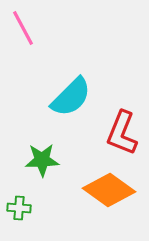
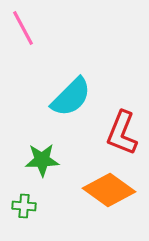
green cross: moved 5 px right, 2 px up
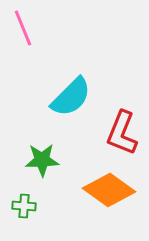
pink line: rotated 6 degrees clockwise
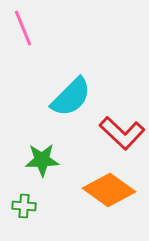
red L-shape: rotated 69 degrees counterclockwise
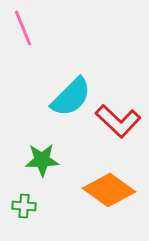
red L-shape: moved 4 px left, 12 px up
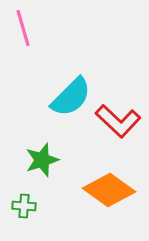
pink line: rotated 6 degrees clockwise
green star: rotated 16 degrees counterclockwise
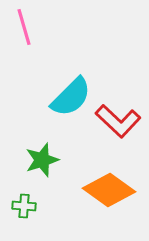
pink line: moved 1 px right, 1 px up
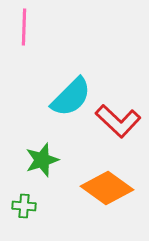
pink line: rotated 18 degrees clockwise
orange diamond: moved 2 px left, 2 px up
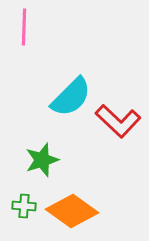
orange diamond: moved 35 px left, 23 px down
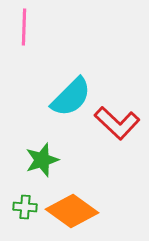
red L-shape: moved 1 px left, 2 px down
green cross: moved 1 px right, 1 px down
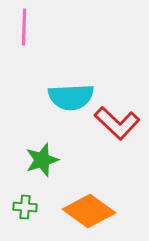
cyan semicircle: rotated 42 degrees clockwise
orange diamond: moved 17 px right
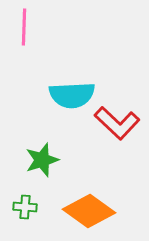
cyan semicircle: moved 1 px right, 2 px up
